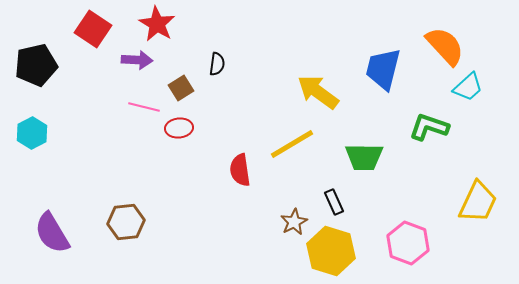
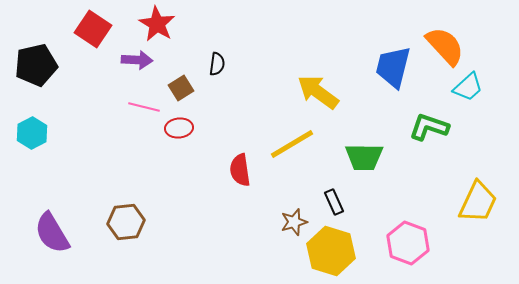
blue trapezoid: moved 10 px right, 2 px up
brown star: rotated 12 degrees clockwise
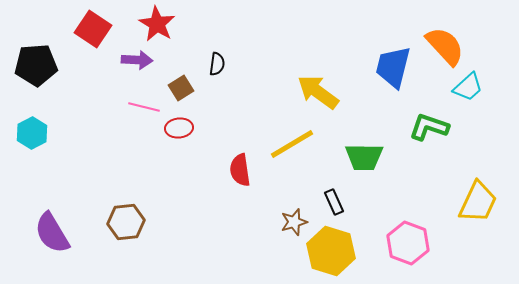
black pentagon: rotated 9 degrees clockwise
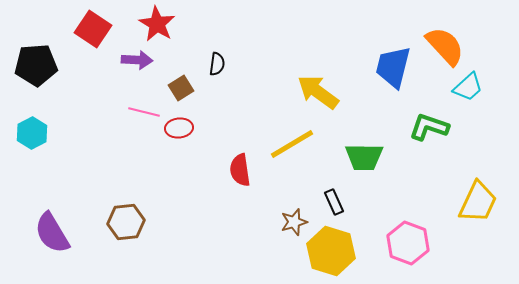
pink line: moved 5 px down
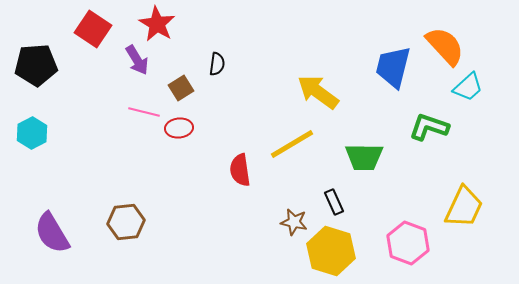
purple arrow: rotated 56 degrees clockwise
yellow trapezoid: moved 14 px left, 5 px down
brown star: rotated 28 degrees clockwise
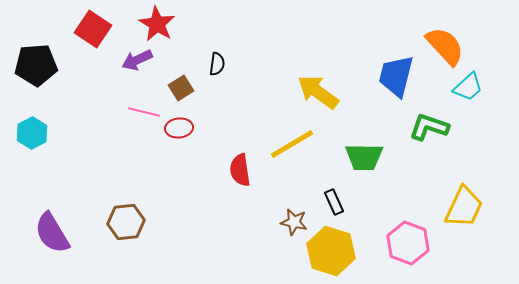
purple arrow: rotated 96 degrees clockwise
blue trapezoid: moved 3 px right, 9 px down
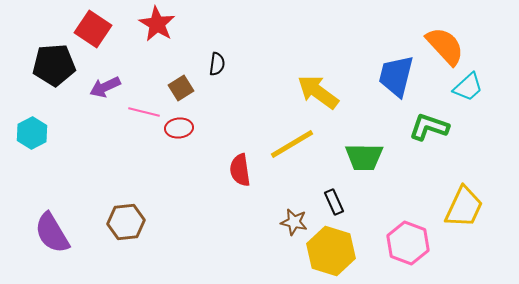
purple arrow: moved 32 px left, 27 px down
black pentagon: moved 18 px right
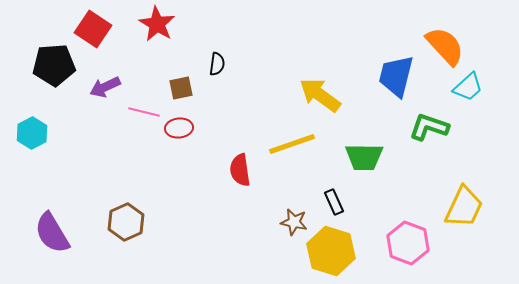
brown square: rotated 20 degrees clockwise
yellow arrow: moved 2 px right, 3 px down
yellow line: rotated 12 degrees clockwise
brown hexagon: rotated 18 degrees counterclockwise
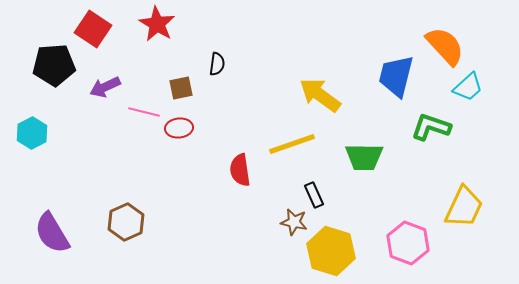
green L-shape: moved 2 px right
black rectangle: moved 20 px left, 7 px up
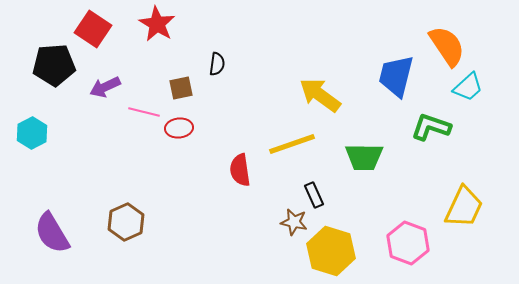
orange semicircle: moved 2 px right; rotated 9 degrees clockwise
